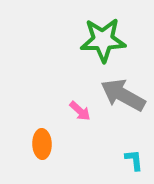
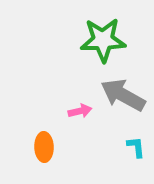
pink arrow: rotated 55 degrees counterclockwise
orange ellipse: moved 2 px right, 3 px down
cyan L-shape: moved 2 px right, 13 px up
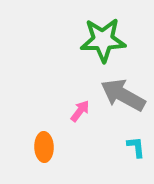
pink arrow: rotated 40 degrees counterclockwise
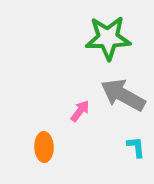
green star: moved 5 px right, 2 px up
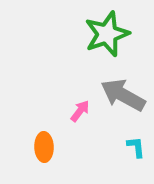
green star: moved 1 px left, 4 px up; rotated 18 degrees counterclockwise
